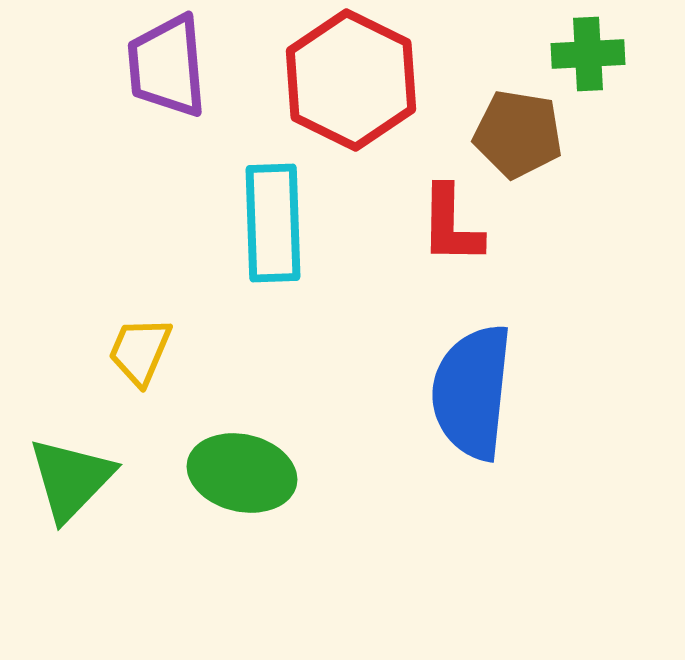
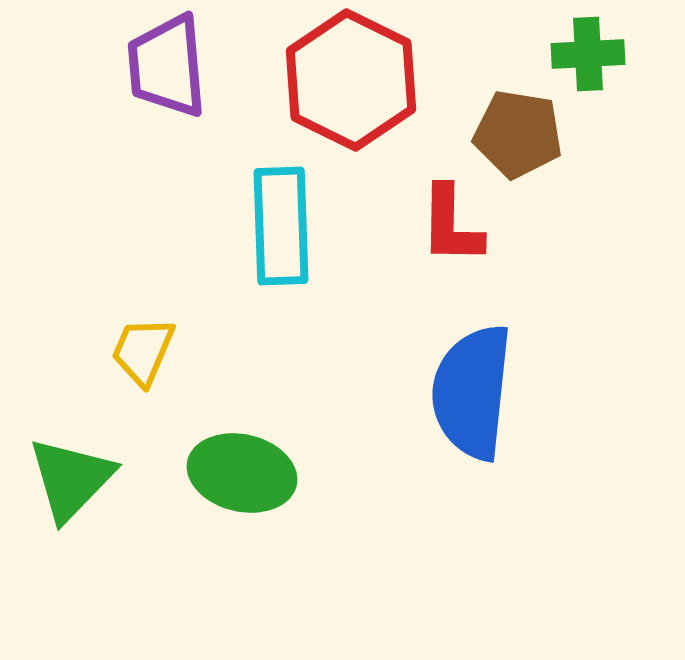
cyan rectangle: moved 8 px right, 3 px down
yellow trapezoid: moved 3 px right
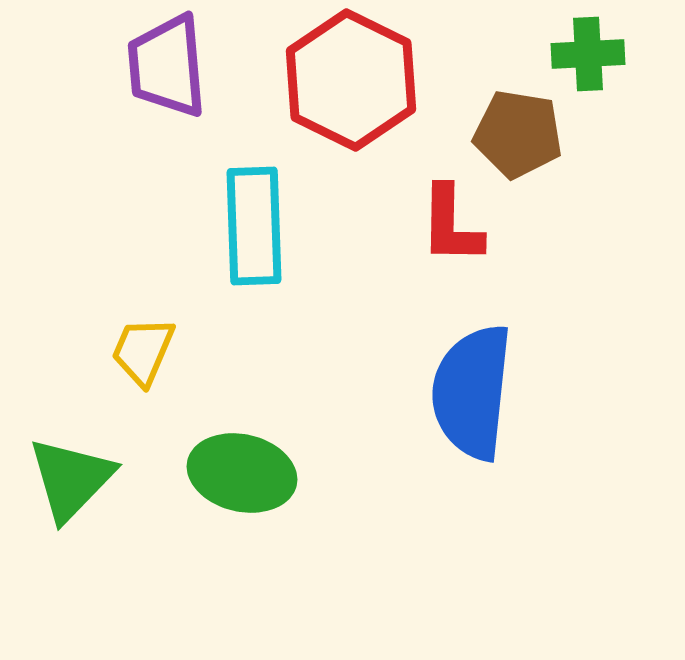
cyan rectangle: moved 27 px left
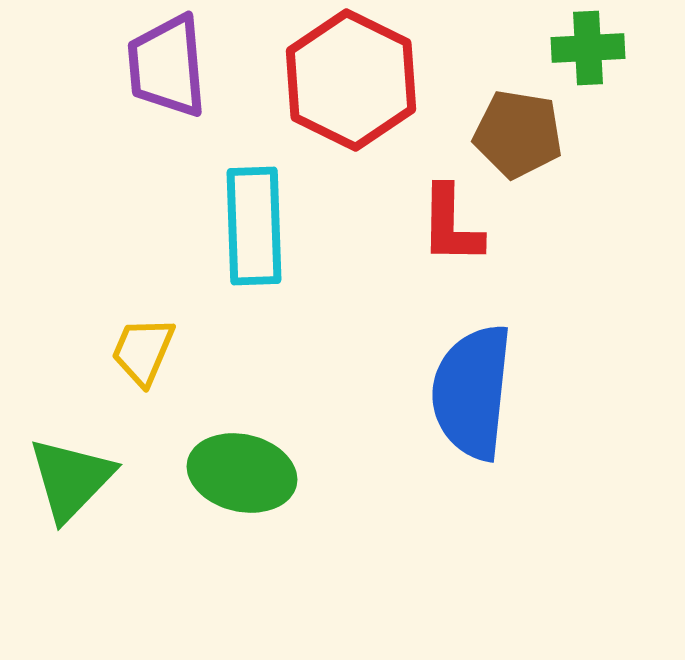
green cross: moved 6 px up
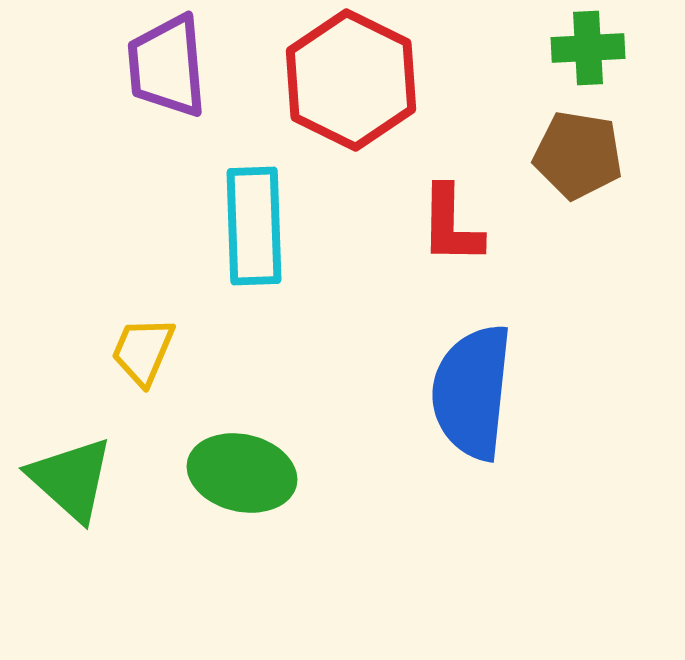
brown pentagon: moved 60 px right, 21 px down
green triangle: rotated 32 degrees counterclockwise
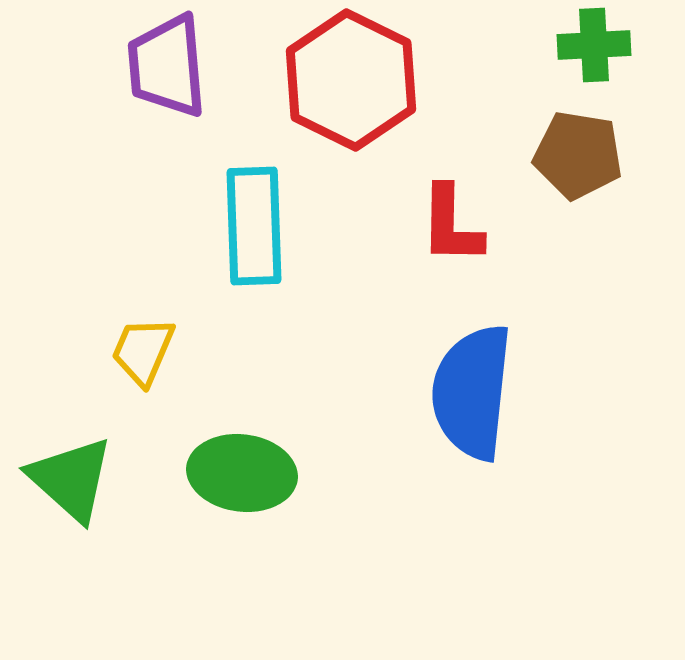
green cross: moved 6 px right, 3 px up
green ellipse: rotated 6 degrees counterclockwise
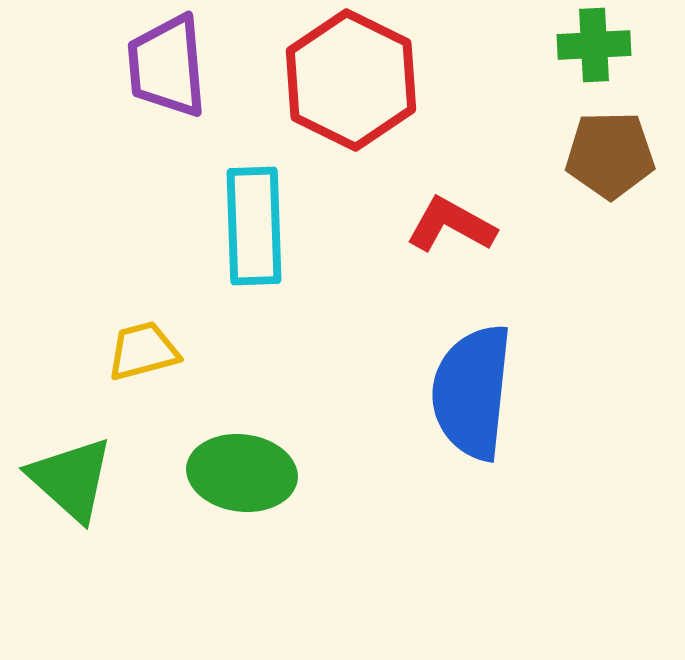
brown pentagon: moved 32 px right; rotated 10 degrees counterclockwise
red L-shape: rotated 118 degrees clockwise
yellow trapezoid: rotated 52 degrees clockwise
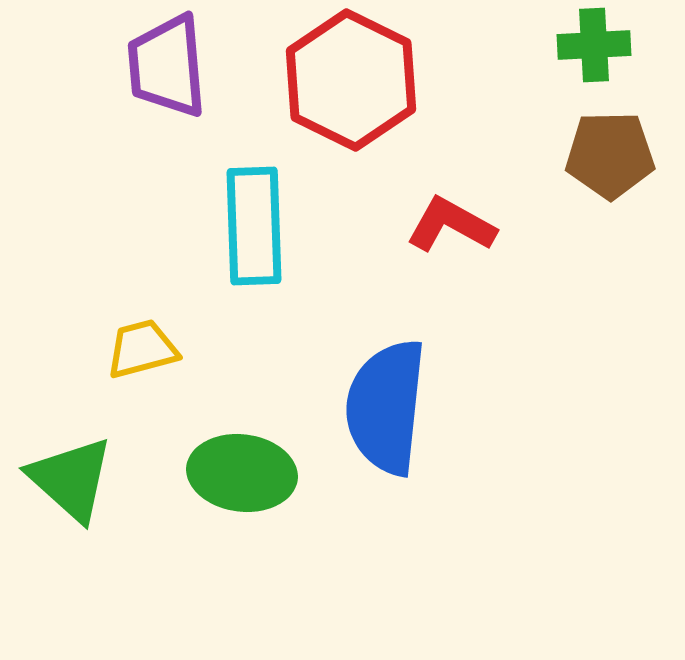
yellow trapezoid: moved 1 px left, 2 px up
blue semicircle: moved 86 px left, 15 px down
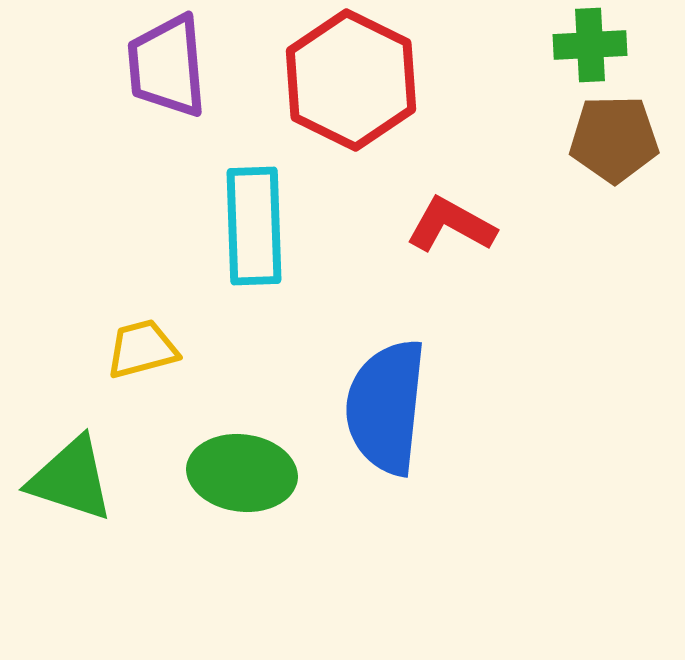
green cross: moved 4 px left
brown pentagon: moved 4 px right, 16 px up
green triangle: rotated 24 degrees counterclockwise
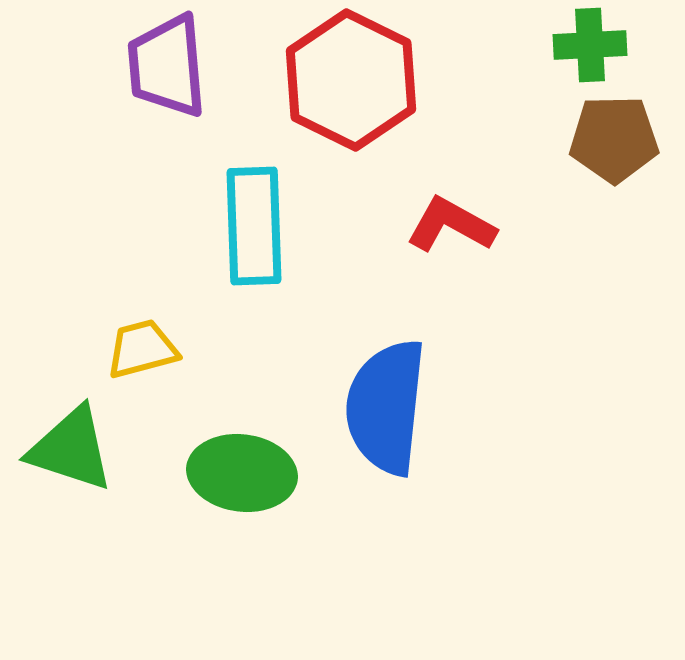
green triangle: moved 30 px up
